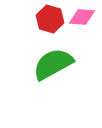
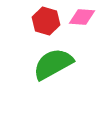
red hexagon: moved 4 px left, 2 px down
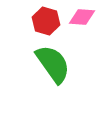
green semicircle: rotated 84 degrees clockwise
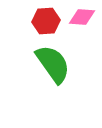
red hexagon: rotated 20 degrees counterclockwise
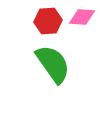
red hexagon: moved 2 px right
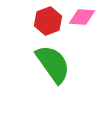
red hexagon: rotated 16 degrees counterclockwise
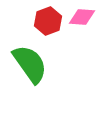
green semicircle: moved 23 px left
